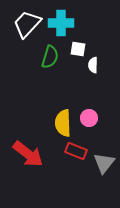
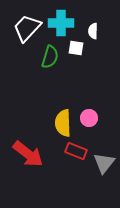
white trapezoid: moved 4 px down
white square: moved 2 px left, 1 px up
white semicircle: moved 34 px up
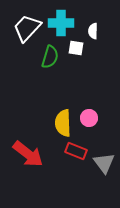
gray triangle: rotated 15 degrees counterclockwise
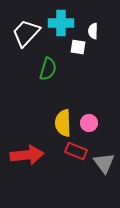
white trapezoid: moved 1 px left, 5 px down
white square: moved 2 px right, 1 px up
green semicircle: moved 2 px left, 12 px down
pink circle: moved 5 px down
red arrow: moved 1 px left, 1 px down; rotated 44 degrees counterclockwise
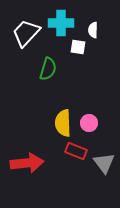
white semicircle: moved 1 px up
red arrow: moved 8 px down
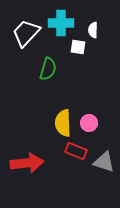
gray triangle: moved 1 px up; rotated 35 degrees counterclockwise
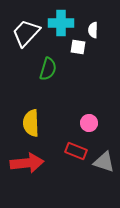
yellow semicircle: moved 32 px left
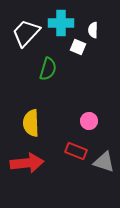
white square: rotated 14 degrees clockwise
pink circle: moved 2 px up
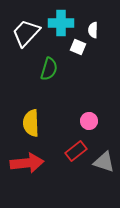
green semicircle: moved 1 px right
red rectangle: rotated 60 degrees counterclockwise
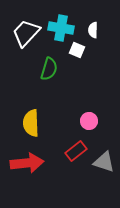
cyan cross: moved 5 px down; rotated 10 degrees clockwise
white square: moved 1 px left, 3 px down
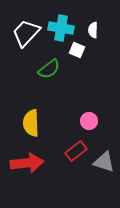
green semicircle: rotated 35 degrees clockwise
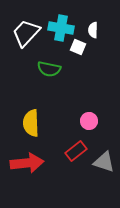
white square: moved 1 px right, 3 px up
green semicircle: rotated 50 degrees clockwise
